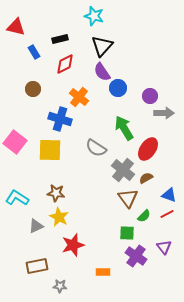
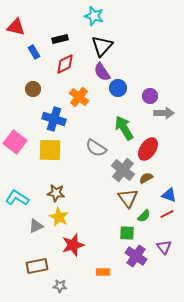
blue cross: moved 6 px left
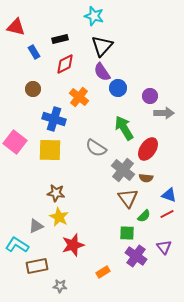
brown semicircle: rotated 144 degrees counterclockwise
cyan L-shape: moved 47 px down
orange rectangle: rotated 32 degrees counterclockwise
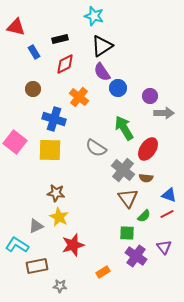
black triangle: rotated 15 degrees clockwise
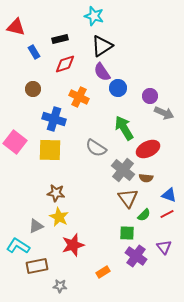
red diamond: rotated 10 degrees clockwise
orange cross: rotated 12 degrees counterclockwise
gray arrow: rotated 24 degrees clockwise
red ellipse: rotated 30 degrees clockwise
green semicircle: moved 1 px up
cyan L-shape: moved 1 px right, 1 px down
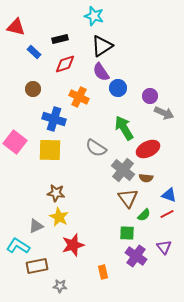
blue rectangle: rotated 16 degrees counterclockwise
purple semicircle: moved 1 px left
orange rectangle: rotated 72 degrees counterclockwise
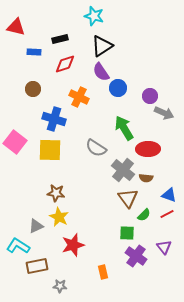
blue rectangle: rotated 40 degrees counterclockwise
red ellipse: rotated 25 degrees clockwise
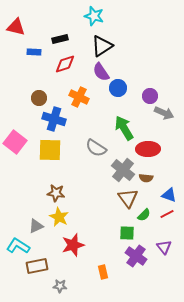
brown circle: moved 6 px right, 9 px down
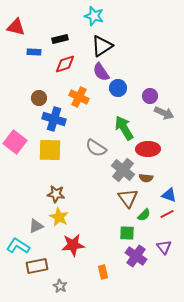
brown star: moved 1 px down
red star: rotated 10 degrees clockwise
gray star: rotated 24 degrees clockwise
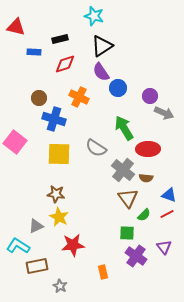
yellow square: moved 9 px right, 4 px down
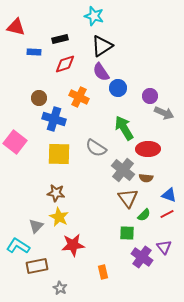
brown star: moved 1 px up
gray triangle: rotated 21 degrees counterclockwise
purple cross: moved 6 px right, 1 px down
gray star: moved 2 px down
